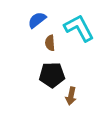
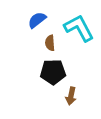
black pentagon: moved 1 px right, 3 px up
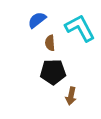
cyan L-shape: moved 1 px right
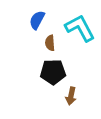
blue semicircle: rotated 24 degrees counterclockwise
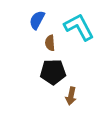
cyan L-shape: moved 1 px left, 1 px up
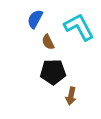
blue semicircle: moved 2 px left, 1 px up
brown semicircle: moved 2 px left, 1 px up; rotated 21 degrees counterclockwise
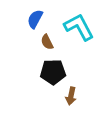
brown semicircle: moved 1 px left
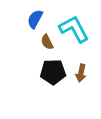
cyan L-shape: moved 5 px left, 2 px down
brown arrow: moved 10 px right, 23 px up
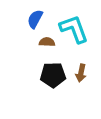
cyan L-shape: rotated 8 degrees clockwise
brown semicircle: rotated 119 degrees clockwise
black pentagon: moved 3 px down
